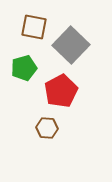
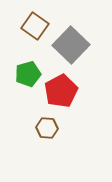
brown square: moved 1 px right, 1 px up; rotated 24 degrees clockwise
green pentagon: moved 4 px right, 6 px down
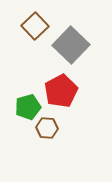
brown square: rotated 12 degrees clockwise
green pentagon: moved 33 px down
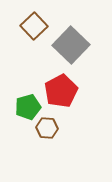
brown square: moved 1 px left
